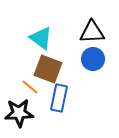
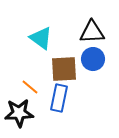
brown square: moved 16 px right; rotated 24 degrees counterclockwise
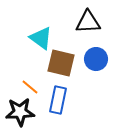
black triangle: moved 4 px left, 10 px up
blue circle: moved 3 px right
brown square: moved 3 px left, 6 px up; rotated 16 degrees clockwise
blue rectangle: moved 1 px left, 2 px down
black star: moved 1 px right, 1 px up
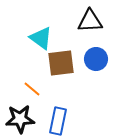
black triangle: moved 2 px right, 1 px up
brown square: rotated 20 degrees counterclockwise
orange line: moved 2 px right, 2 px down
blue rectangle: moved 21 px down
black star: moved 7 px down
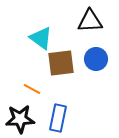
orange line: rotated 12 degrees counterclockwise
blue rectangle: moved 3 px up
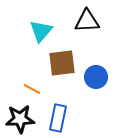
black triangle: moved 3 px left
cyan triangle: moved 7 px up; rotated 35 degrees clockwise
blue circle: moved 18 px down
brown square: moved 1 px right
